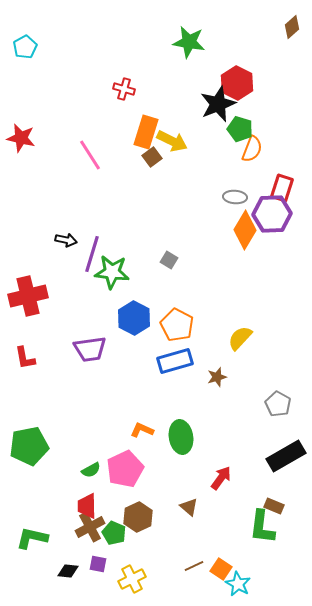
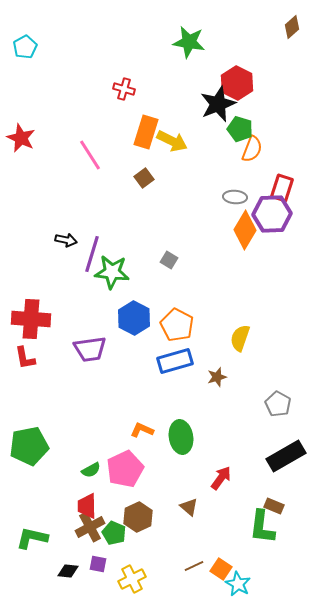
red star at (21, 138): rotated 12 degrees clockwise
brown square at (152, 157): moved 8 px left, 21 px down
red cross at (28, 296): moved 3 px right, 23 px down; rotated 18 degrees clockwise
yellow semicircle at (240, 338): rotated 24 degrees counterclockwise
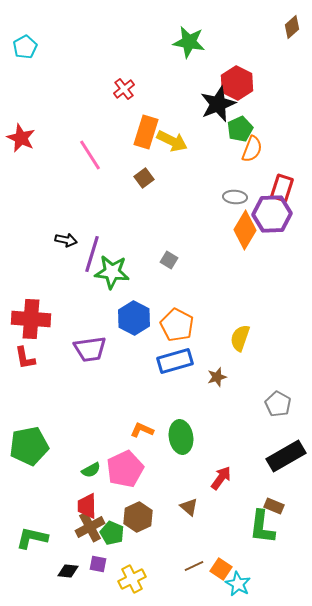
red cross at (124, 89): rotated 35 degrees clockwise
green pentagon at (240, 129): rotated 30 degrees clockwise
green pentagon at (114, 533): moved 2 px left
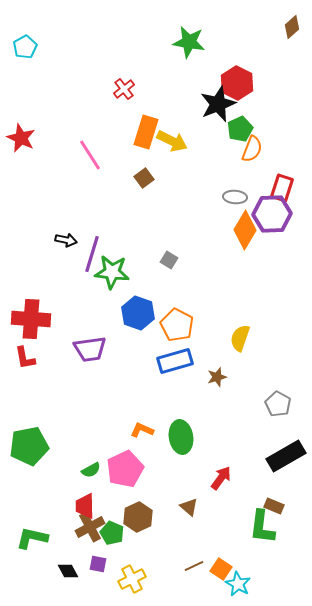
blue hexagon at (134, 318): moved 4 px right, 5 px up; rotated 8 degrees counterclockwise
red trapezoid at (87, 506): moved 2 px left
black diamond at (68, 571): rotated 55 degrees clockwise
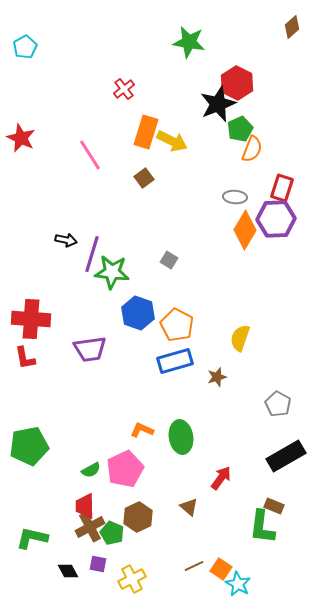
purple hexagon at (272, 214): moved 4 px right, 5 px down
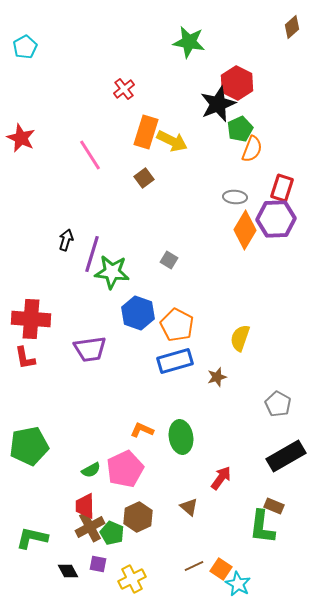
black arrow at (66, 240): rotated 85 degrees counterclockwise
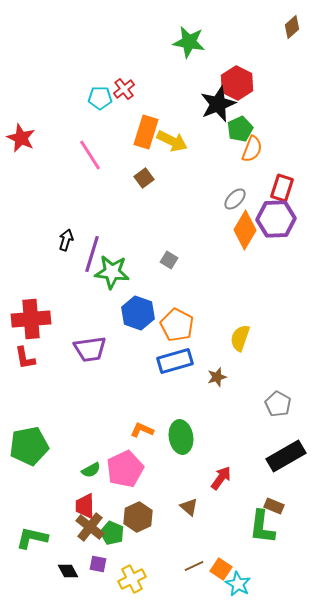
cyan pentagon at (25, 47): moved 75 px right, 51 px down; rotated 30 degrees clockwise
gray ellipse at (235, 197): moved 2 px down; rotated 50 degrees counterclockwise
red cross at (31, 319): rotated 9 degrees counterclockwise
brown cross at (90, 527): rotated 24 degrees counterclockwise
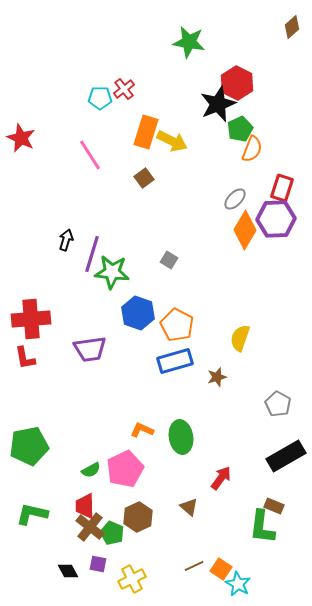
green L-shape at (32, 538): moved 24 px up
